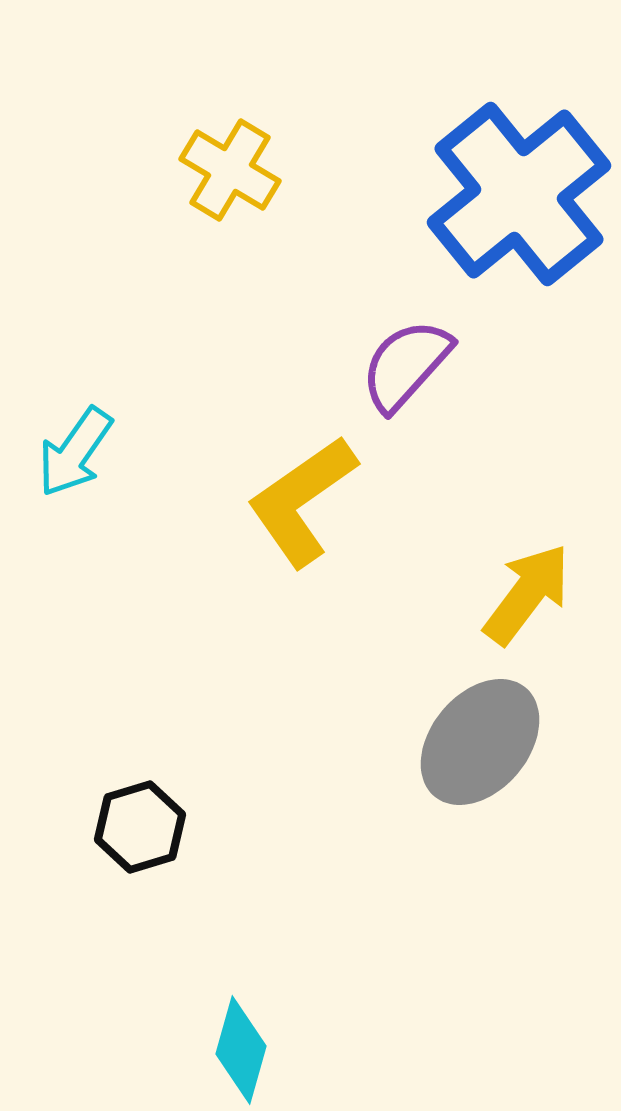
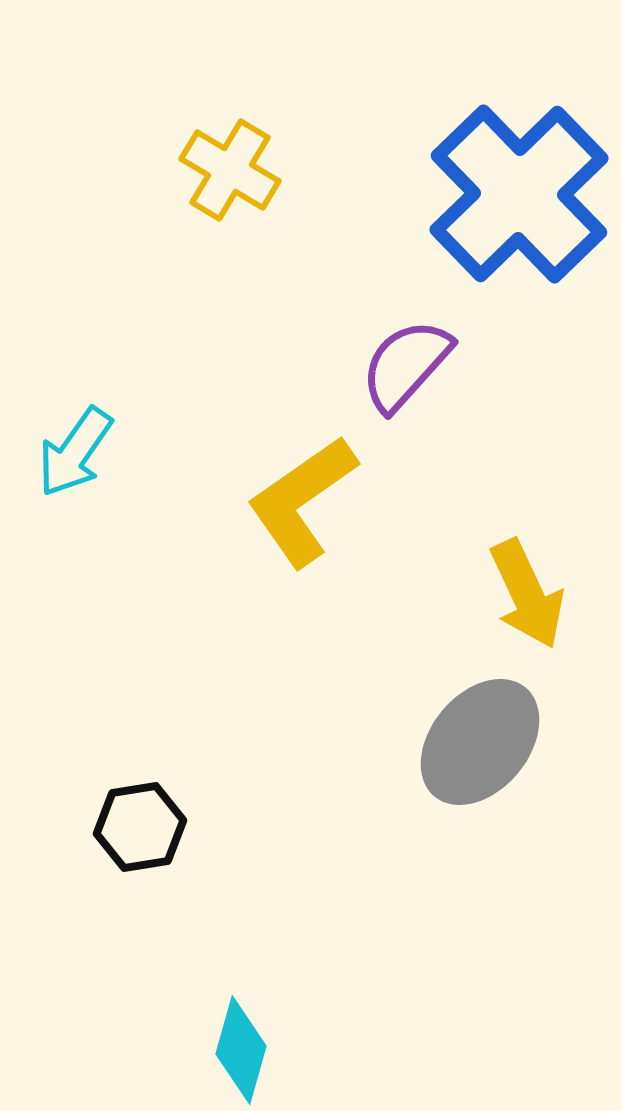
blue cross: rotated 5 degrees counterclockwise
yellow arrow: rotated 118 degrees clockwise
black hexagon: rotated 8 degrees clockwise
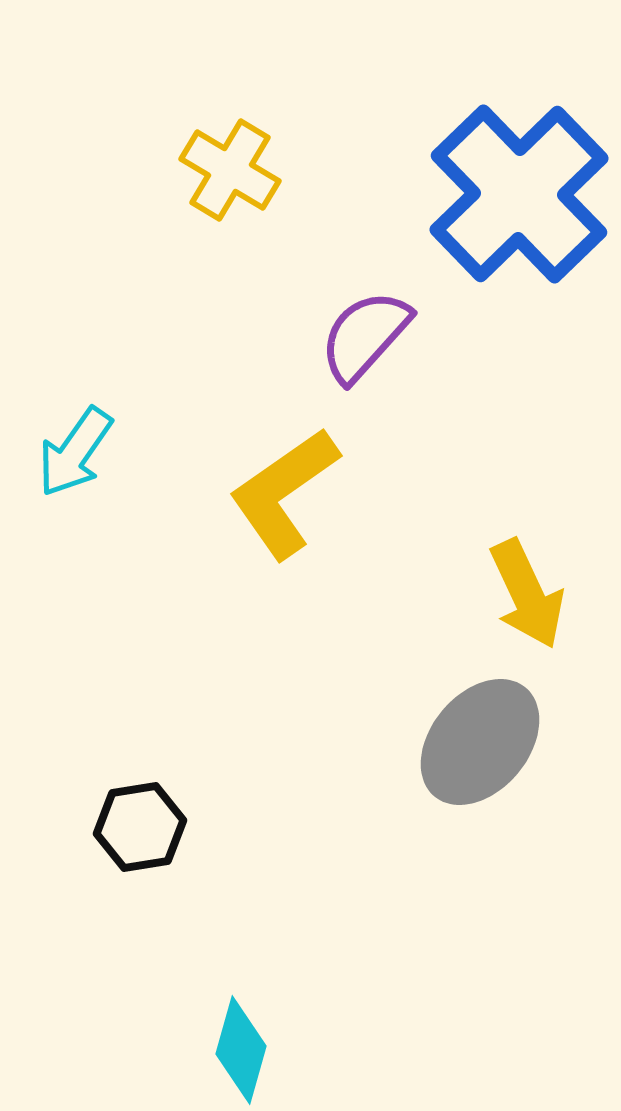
purple semicircle: moved 41 px left, 29 px up
yellow L-shape: moved 18 px left, 8 px up
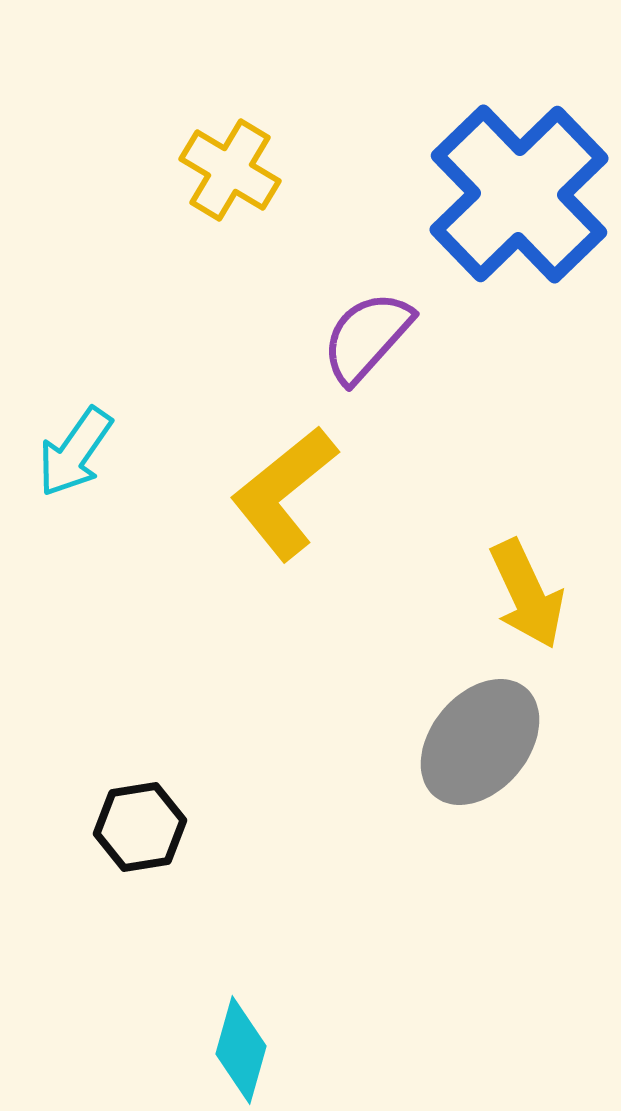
purple semicircle: moved 2 px right, 1 px down
yellow L-shape: rotated 4 degrees counterclockwise
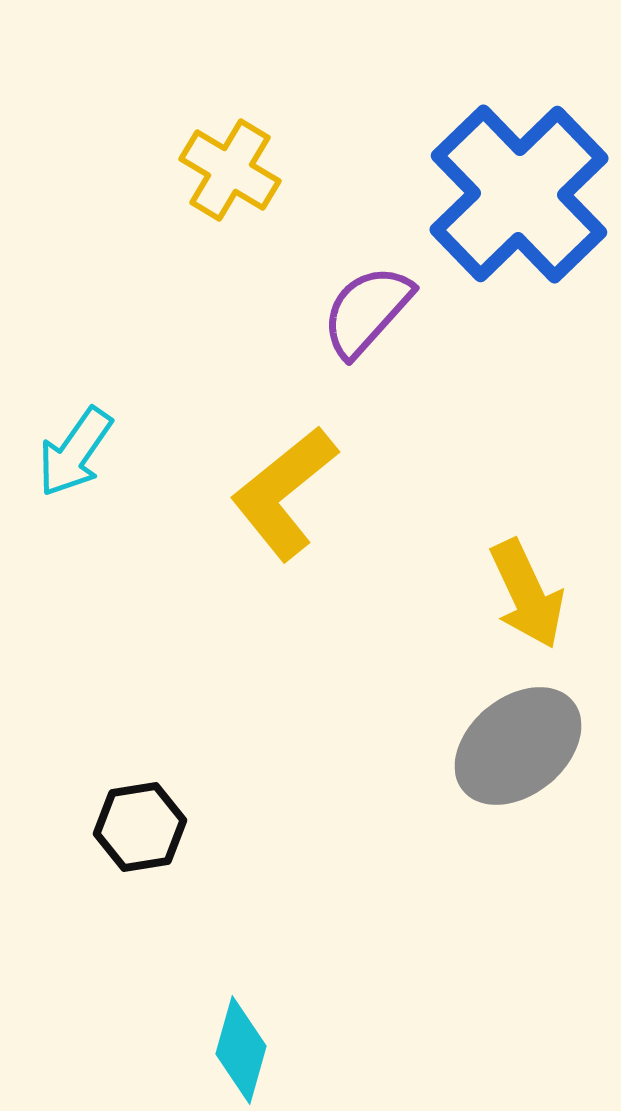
purple semicircle: moved 26 px up
gray ellipse: moved 38 px right, 4 px down; rotated 11 degrees clockwise
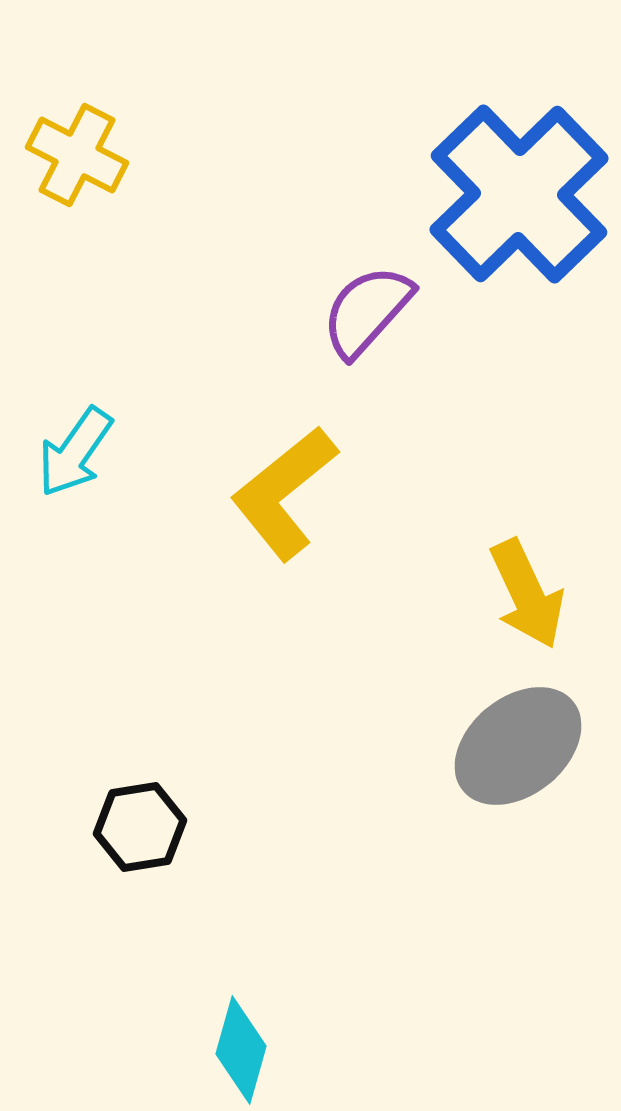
yellow cross: moved 153 px left, 15 px up; rotated 4 degrees counterclockwise
